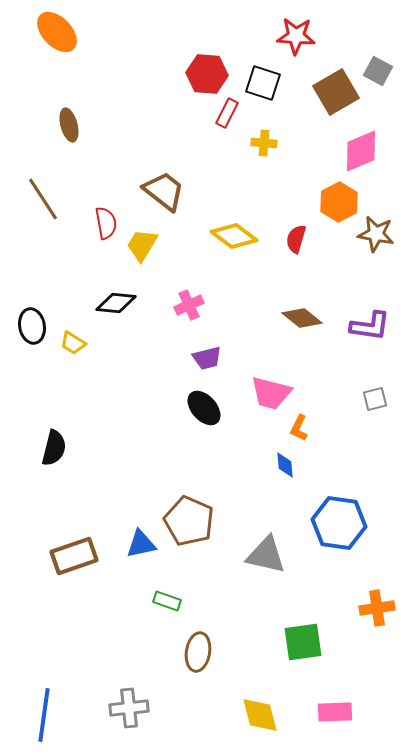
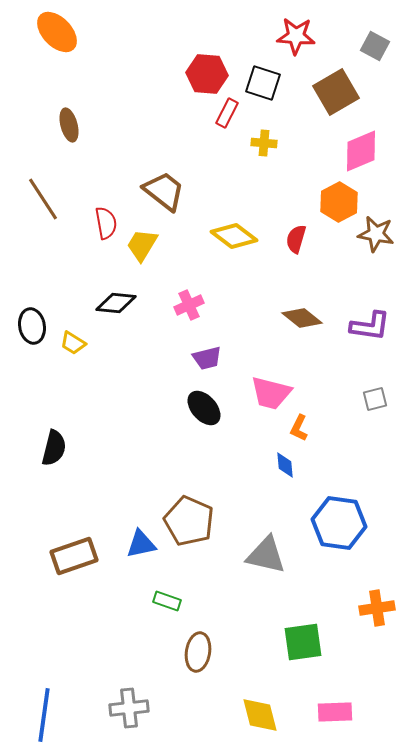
gray square at (378, 71): moved 3 px left, 25 px up
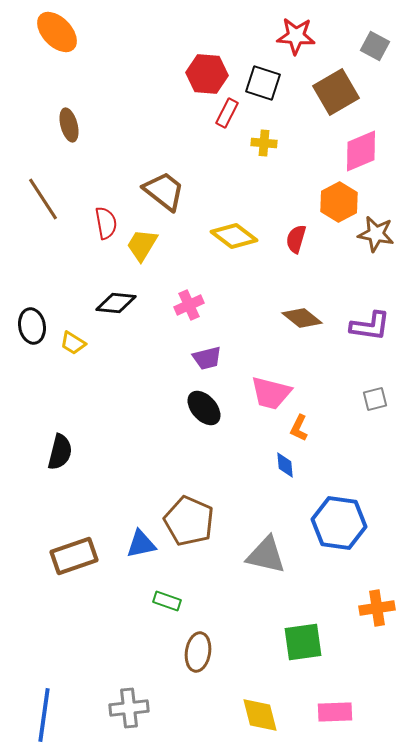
black semicircle at (54, 448): moved 6 px right, 4 px down
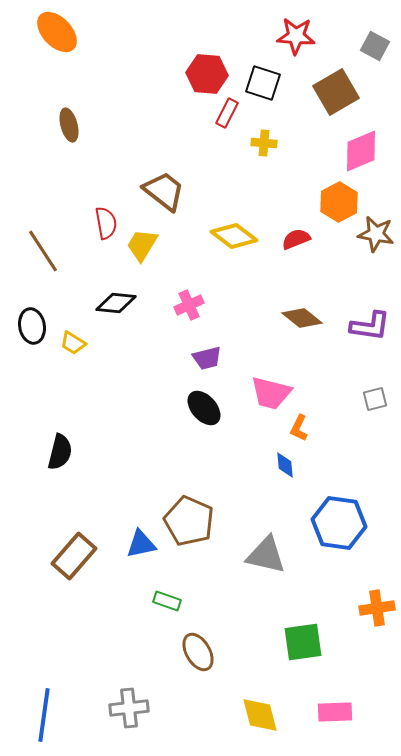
brown line at (43, 199): moved 52 px down
red semicircle at (296, 239): rotated 52 degrees clockwise
brown rectangle at (74, 556): rotated 30 degrees counterclockwise
brown ellipse at (198, 652): rotated 39 degrees counterclockwise
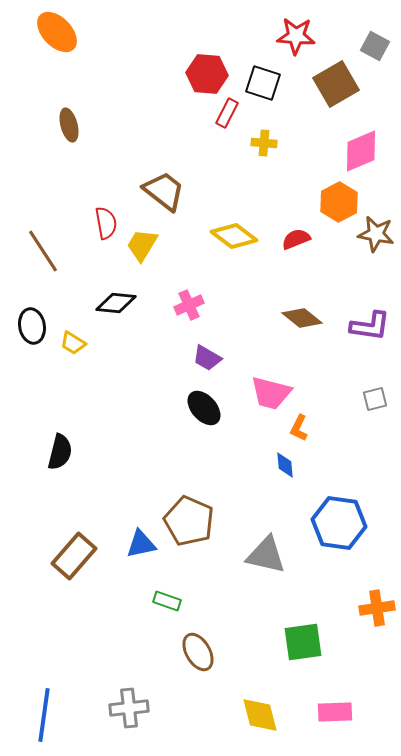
brown square at (336, 92): moved 8 px up
purple trapezoid at (207, 358): rotated 44 degrees clockwise
